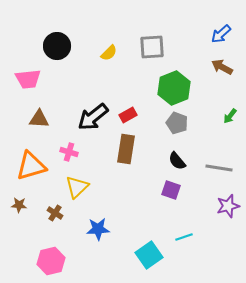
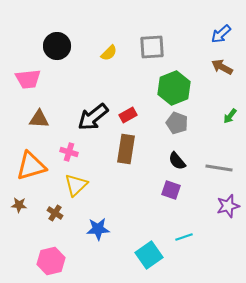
yellow triangle: moved 1 px left, 2 px up
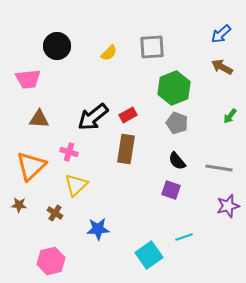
orange triangle: rotated 28 degrees counterclockwise
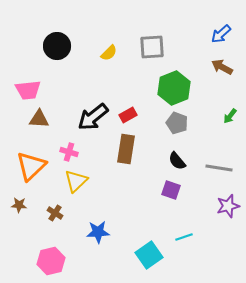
pink trapezoid: moved 11 px down
yellow triangle: moved 4 px up
blue star: moved 3 px down
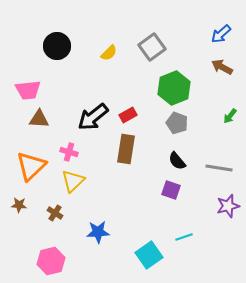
gray square: rotated 32 degrees counterclockwise
yellow triangle: moved 3 px left
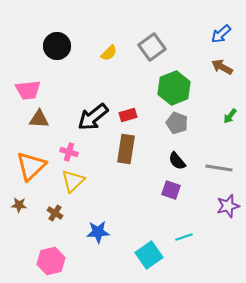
red rectangle: rotated 12 degrees clockwise
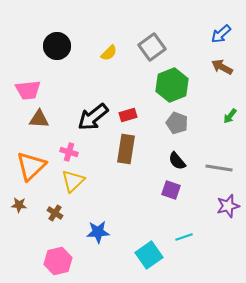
green hexagon: moved 2 px left, 3 px up
pink hexagon: moved 7 px right
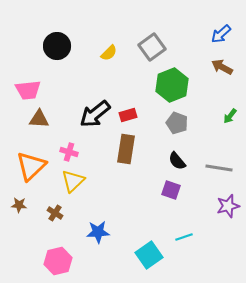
black arrow: moved 2 px right, 3 px up
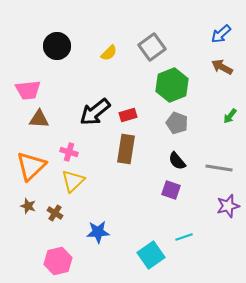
black arrow: moved 2 px up
brown star: moved 9 px right, 1 px down; rotated 14 degrees clockwise
cyan square: moved 2 px right
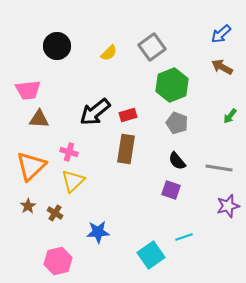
brown star: rotated 21 degrees clockwise
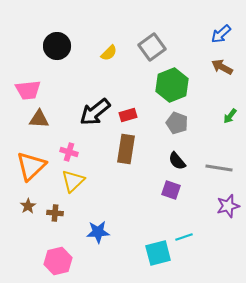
brown cross: rotated 28 degrees counterclockwise
cyan square: moved 7 px right, 2 px up; rotated 20 degrees clockwise
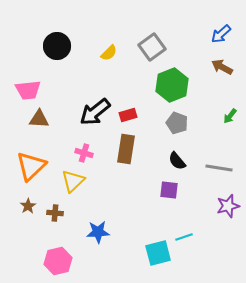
pink cross: moved 15 px right, 1 px down
purple square: moved 2 px left; rotated 12 degrees counterclockwise
